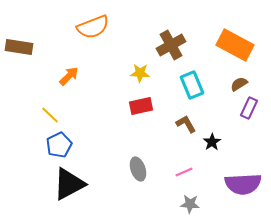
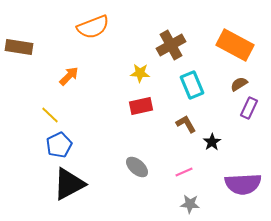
gray ellipse: moved 1 px left, 2 px up; rotated 30 degrees counterclockwise
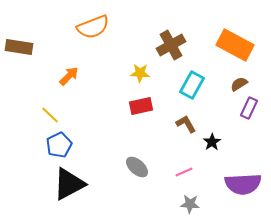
cyan rectangle: rotated 52 degrees clockwise
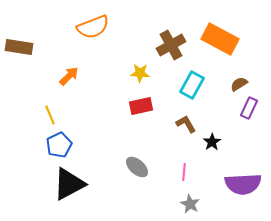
orange rectangle: moved 15 px left, 6 px up
yellow line: rotated 24 degrees clockwise
pink line: rotated 60 degrees counterclockwise
gray star: rotated 24 degrees clockwise
